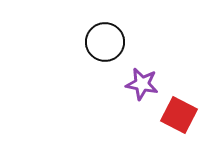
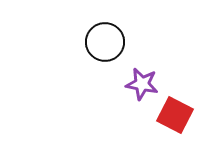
red square: moved 4 px left
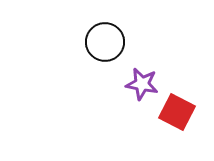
red square: moved 2 px right, 3 px up
